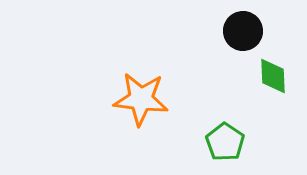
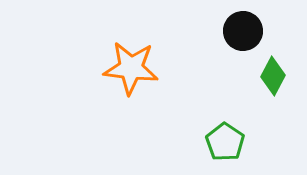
green diamond: rotated 30 degrees clockwise
orange star: moved 10 px left, 31 px up
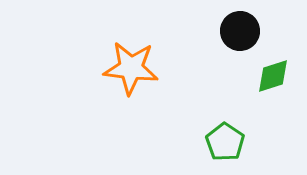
black circle: moved 3 px left
green diamond: rotated 45 degrees clockwise
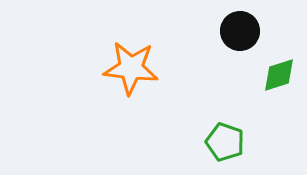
green diamond: moved 6 px right, 1 px up
green pentagon: rotated 15 degrees counterclockwise
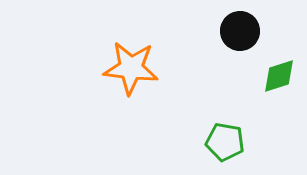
green diamond: moved 1 px down
green pentagon: rotated 9 degrees counterclockwise
